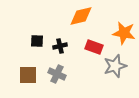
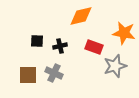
gray cross: moved 3 px left, 1 px up
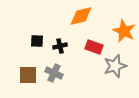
orange star: moved 2 px up; rotated 15 degrees clockwise
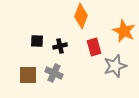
orange diamond: rotated 55 degrees counterclockwise
red rectangle: rotated 54 degrees clockwise
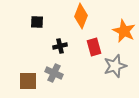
black square: moved 19 px up
brown square: moved 6 px down
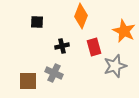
black cross: moved 2 px right
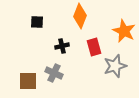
orange diamond: moved 1 px left
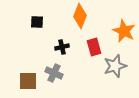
black cross: moved 1 px down
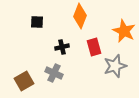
brown square: moved 4 px left; rotated 30 degrees counterclockwise
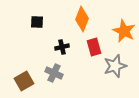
orange diamond: moved 2 px right, 3 px down
